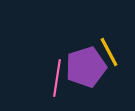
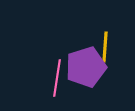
yellow line: moved 4 px left, 5 px up; rotated 32 degrees clockwise
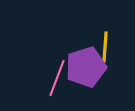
pink line: rotated 12 degrees clockwise
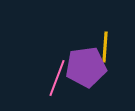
purple pentagon: rotated 9 degrees clockwise
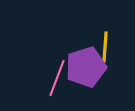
purple pentagon: rotated 9 degrees counterclockwise
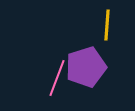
yellow line: moved 2 px right, 22 px up
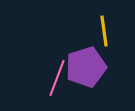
yellow line: moved 3 px left, 6 px down; rotated 12 degrees counterclockwise
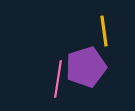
pink line: moved 1 px right, 1 px down; rotated 12 degrees counterclockwise
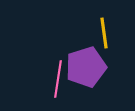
yellow line: moved 2 px down
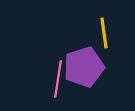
purple pentagon: moved 2 px left
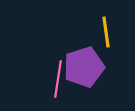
yellow line: moved 2 px right, 1 px up
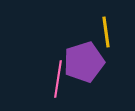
purple pentagon: moved 5 px up
